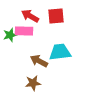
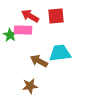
pink rectangle: moved 1 px left, 1 px up
green star: rotated 24 degrees counterclockwise
cyan trapezoid: moved 1 px down
brown star: moved 3 px left, 3 px down
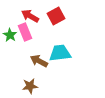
red square: rotated 24 degrees counterclockwise
pink rectangle: moved 2 px right, 2 px down; rotated 66 degrees clockwise
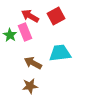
brown arrow: moved 6 px left, 2 px down
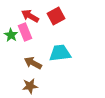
green star: moved 1 px right
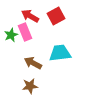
green star: rotated 16 degrees clockwise
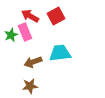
brown arrow: moved 1 px up; rotated 48 degrees counterclockwise
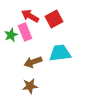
red square: moved 2 px left, 3 px down
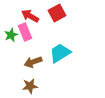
red square: moved 3 px right, 6 px up
cyan trapezoid: rotated 25 degrees counterclockwise
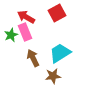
red arrow: moved 4 px left, 1 px down
brown arrow: moved 4 px up; rotated 84 degrees clockwise
brown star: moved 23 px right, 10 px up
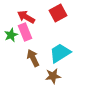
red square: moved 1 px right
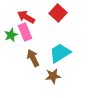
red square: rotated 18 degrees counterclockwise
